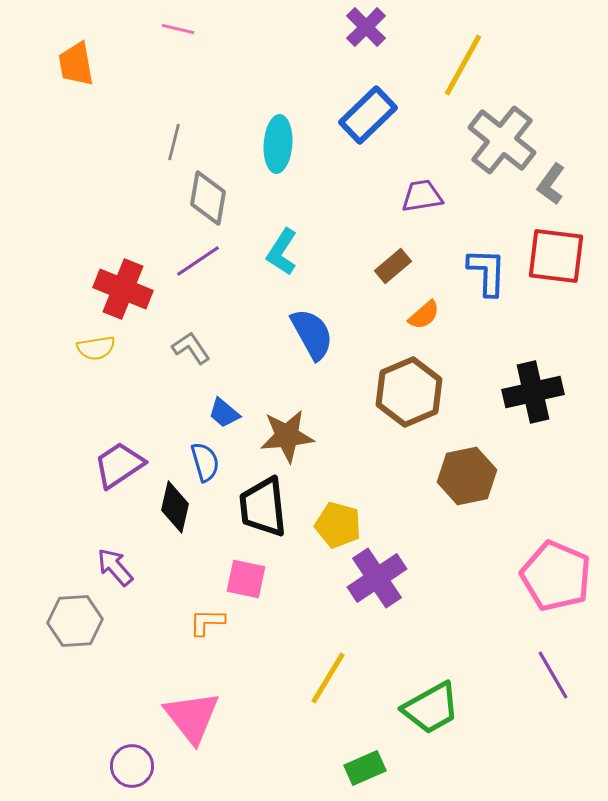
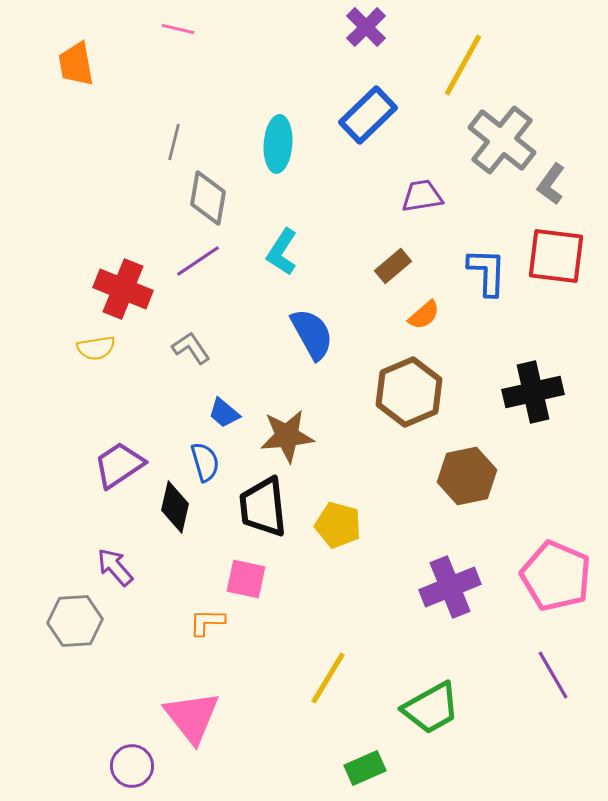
purple cross at (377, 578): moved 73 px right, 9 px down; rotated 12 degrees clockwise
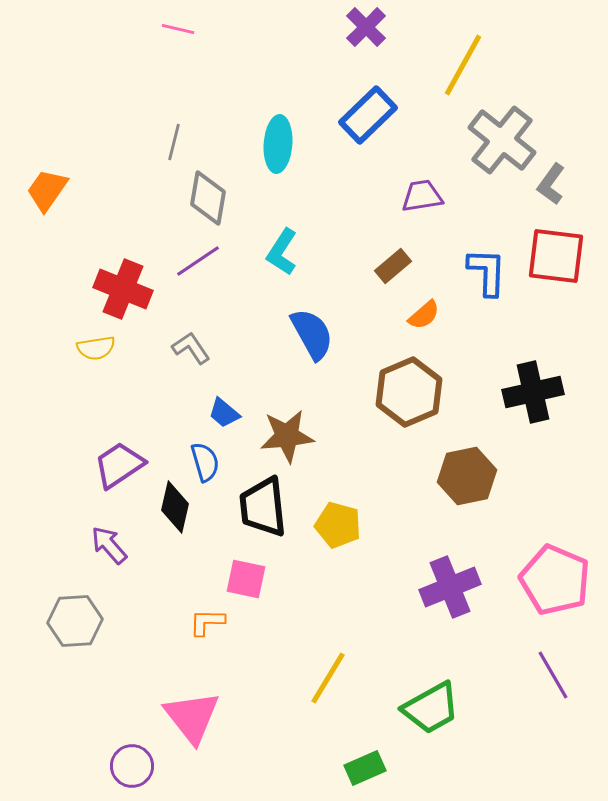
orange trapezoid at (76, 64): moved 29 px left, 126 px down; rotated 45 degrees clockwise
purple arrow at (115, 567): moved 6 px left, 22 px up
pink pentagon at (556, 576): moved 1 px left, 4 px down
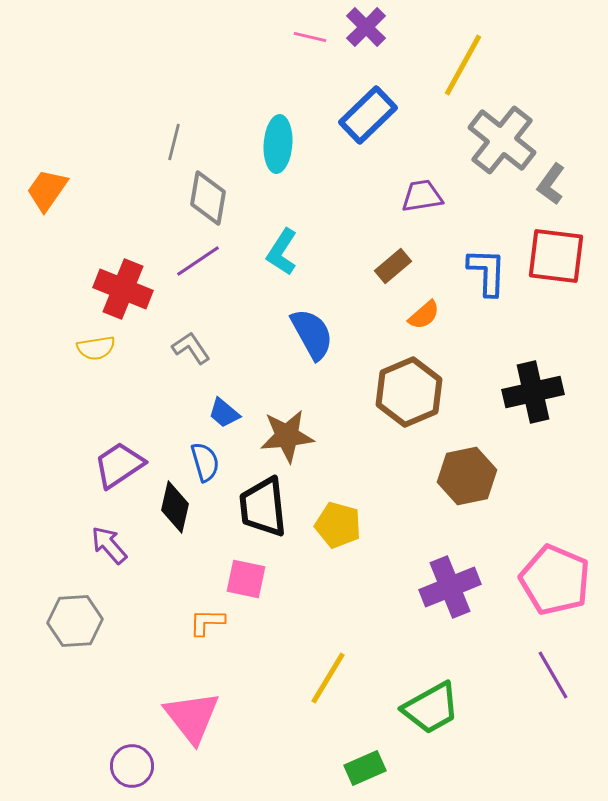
pink line at (178, 29): moved 132 px right, 8 px down
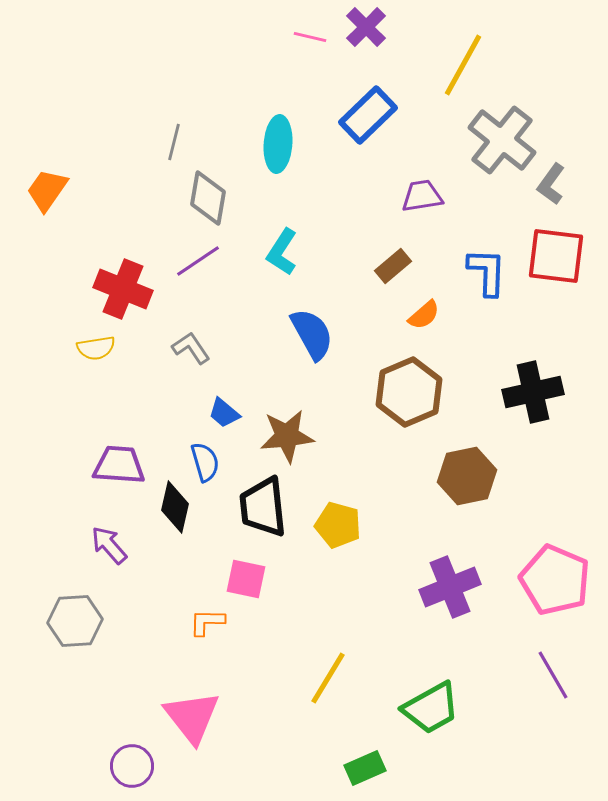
purple trapezoid at (119, 465): rotated 38 degrees clockwise
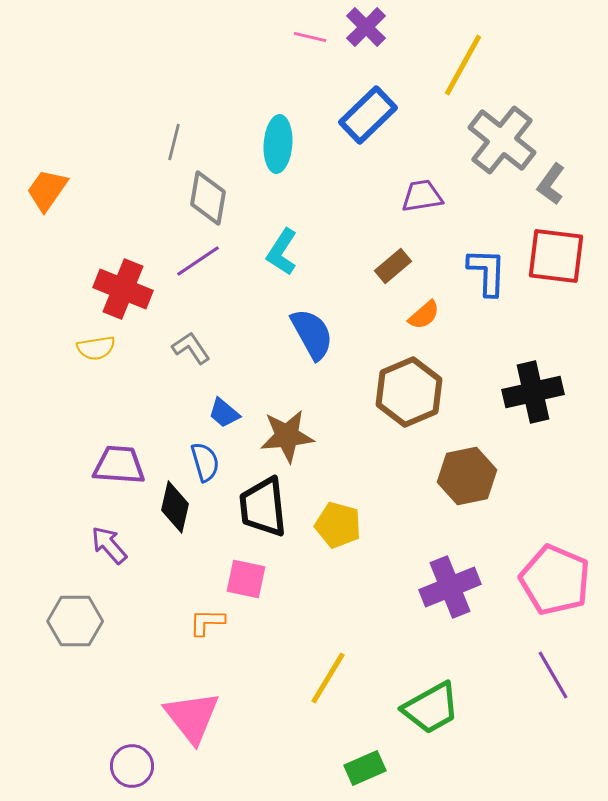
gray hexagon at (75, 621): rotated 4 degrees clockwise
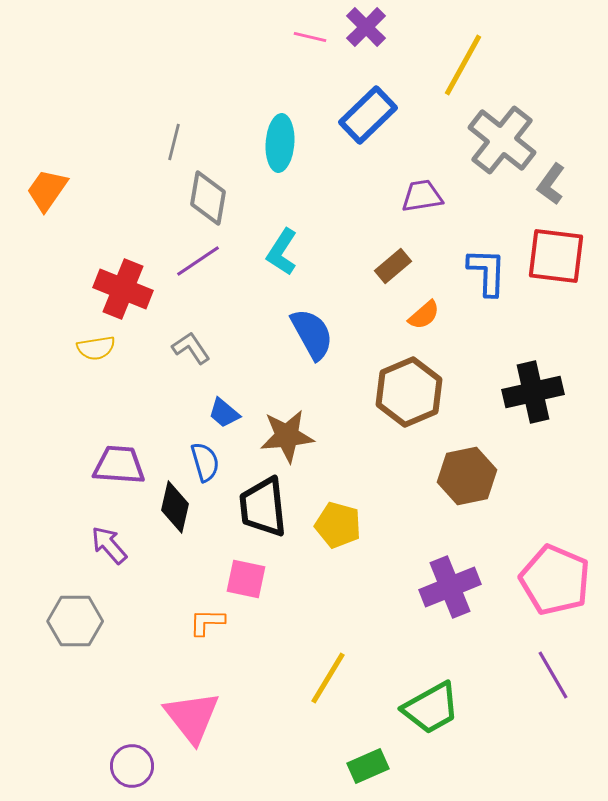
cyan ellipse at (278, 144): moved 2 px right, 1 px up
green rectangle at (365, 768): moved 3 px right, 2 px up
